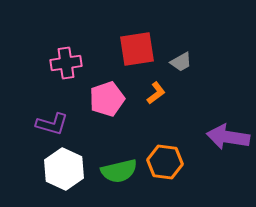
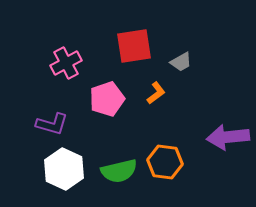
red square: moved 3 px left, 3 px up
pink cross: rotated 20 degrees counterclockwise
purple arrow: rotated 15 degrees counterclockwise
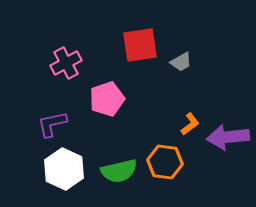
red square: moved 6 px right, 1 px up
orange L-shape: moved 34 px right, 31 px down
purple L-shape: rotated 152 degrees clockwise
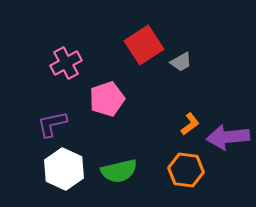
red square: moved 4 px right; rotated 24 degrees counterclockwise
orange hexagon: moved 21 px right, 8 px down
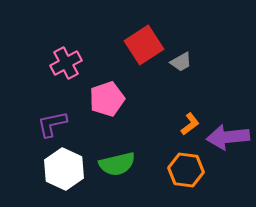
green semicircle: moved 2 px left, 7 px up
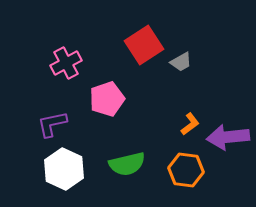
green semicircle: moved 10 px right
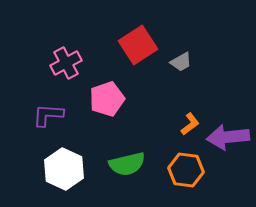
red square: moved 6 px left
purple L-shape: moved 4 px left, 9 px up; rotated 16 degrees clockwise
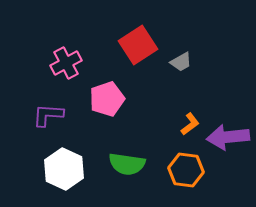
green semicircle: rotated 21 degrees clockwise
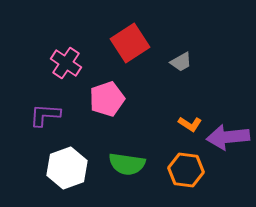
red square: moved 8 px left, 2 px up
pink cross: rotated 28 degrees counterclockwise
purple L-shape: moved 3 px left
orange L-shape: rotated 70 degrees clockwise
white hexagon: moved 3 px right, 1 px up; rotated 15 degrees clockwise
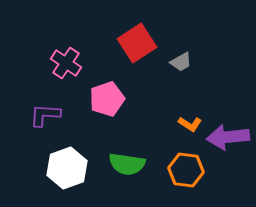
red square: moved 7 px right
